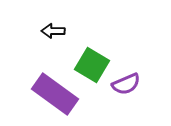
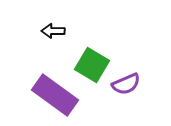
purple rectangle: moved 1 px down
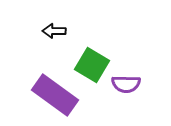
black arrow: moved 1 px right
purple semicircle: rotated 24 degrees clockwise
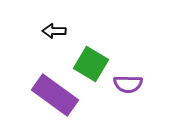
green square: moved 1 px left, 1 px up
purple semicircle: moved 2 px right
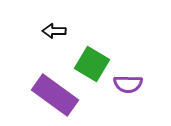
green square: moved 1 px right
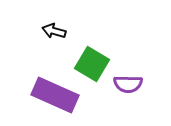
black arrow: rotated 15 degrees clockwise
purple rectangle: rotated 12 degrees counterclockwise
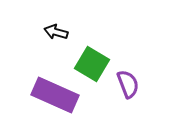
black arrow: moved 2 px right, 1 px down
purple semicircle: rotated 112 degrees counterclockwise
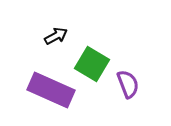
black arrow: moved 4 px down; rotated 135 degrees clockwise
purple rectangle: moved 4 px left, 5 px up
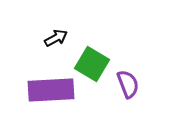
black arrow: moved 2 px down
purple rectangle: rotated 27 degrees counterclockwise
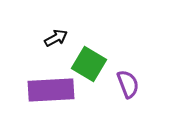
green square: moved 3 px left
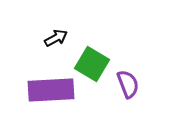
green square: moved 3 px right
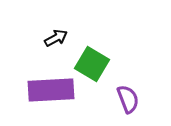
purple semicircle: moved 15 px down
